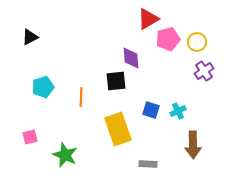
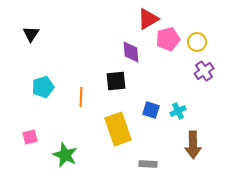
black triangle: moved 1 px right, 3 px up; rotated 30 degrees counterclockwise
purple diamond: moved 6 px up
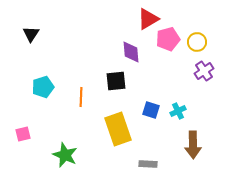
pink square: moved 7 px left, 3 px up
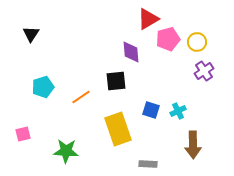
orange line: rotated 54 degrees clockwise
green star: moved 1 px right, 4 px up; rotated 20 degrees counterclockwise
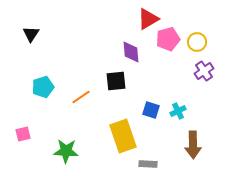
yellow rectangle: moved 5 px right, 7 px down
